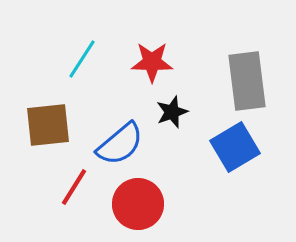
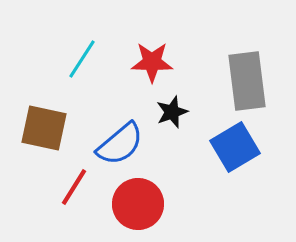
brown square: moved 4 px left, 3 px down; rotated 18 degrees clockwise
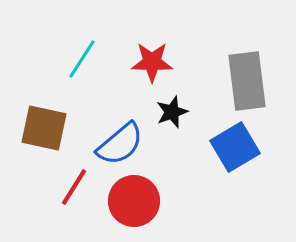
red circle: moved 4 px left, 3 px up
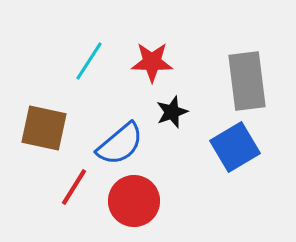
cyan line: moved 7 px right, 2 px down
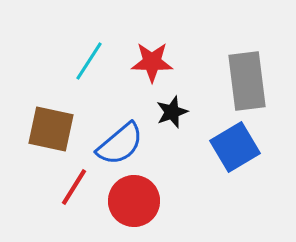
brown square: moved 7 px right, 1 px down
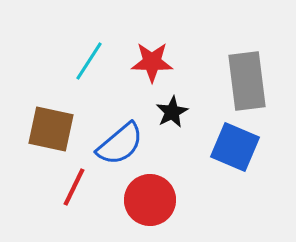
black star: rotated 8 degrees counterclockwise
blue square: rotated 36 degrees counterclockwise
red line: rotated 6 degrees counterclockwise
red circle: moved 16 px right, 1 px up
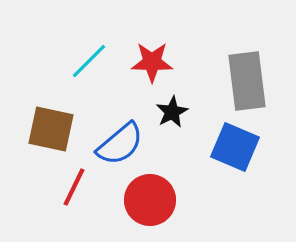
cyan line: rotated 12 degrees clockwise
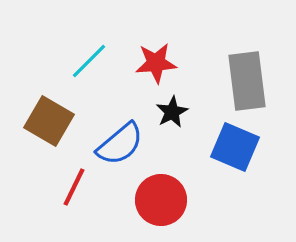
red star: moved 4 px right, 1 px down; rotated 6 degrees counterclockwise
brown square: moved 2 px left, 8 px up; rotated 18 degrees clockwise
red circle: moved 11 px right
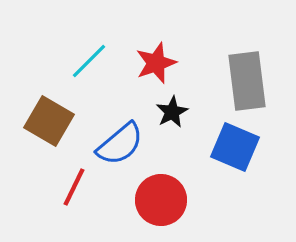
red star: rotated 15 degrees counterclockwise
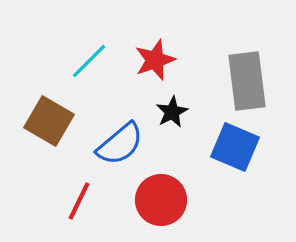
red star: moved 1 px left, 3 px up
red line: moved 5 px right, 14 px down
